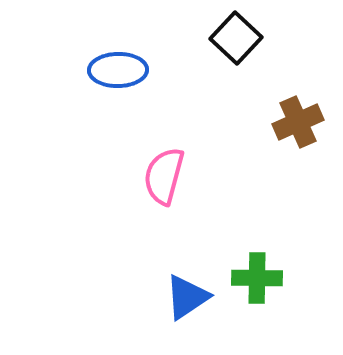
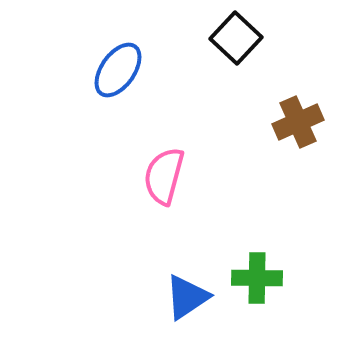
blue ellipse: rotated 54 degrees counterclockwise
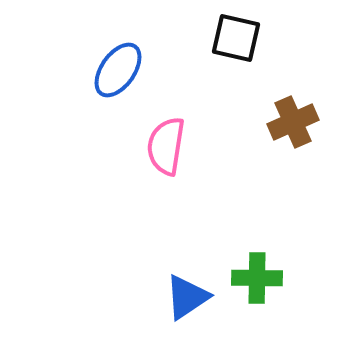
black square: rotated 30 degrees counterclockwise
brown cross: moved 5 px left
pink semicircle: moved 2 px right, 30 px up; rotated 6 degrees counterclockwise
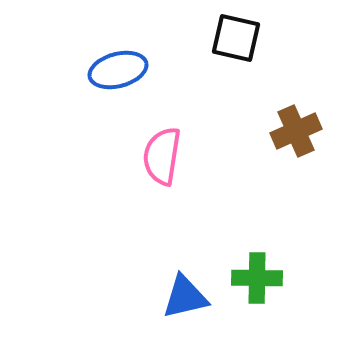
blue ellipse: rotated 40 degrees clockwise
brown cross: moved 3 px right, 9 px down
pink semicircle: moved 4 px left, 10 px down
blue triangle: moved 2 px left; rotated 21 degrees clockwise
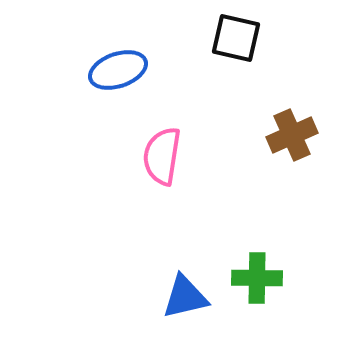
blue ellipse: rotated 4 degrees counterclockwise
brown cross: moved 4 px left, 4 px down
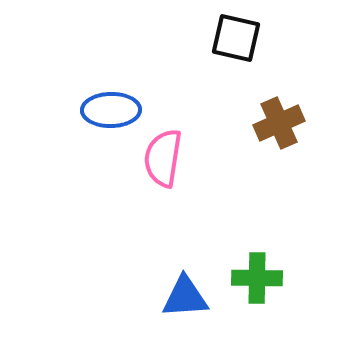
blue ellipse: moved 7 px left, 40 px down; rotated 18 degrees clockwise
brown cross: moved 13 px left, 12 px up
pink semicircle: moved 1 px right, 2 px down
blue triangle: rotated 9 degrees clockwise
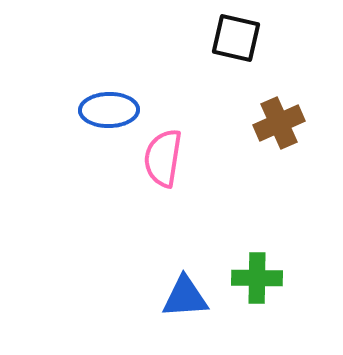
blue ellipse: moved 2 px left
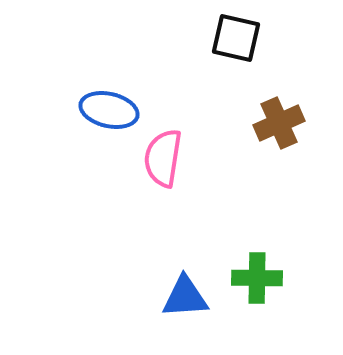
blue ellipse: rotated 14 degrees clockwise
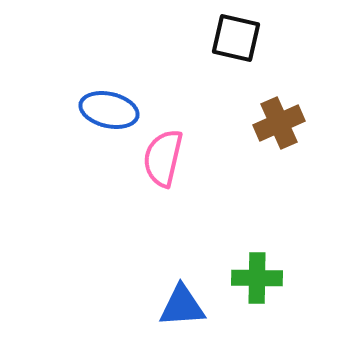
pink semicircle: rotated 4 degrees clockwise
blue triangle: moved 3 px left, 9 px down
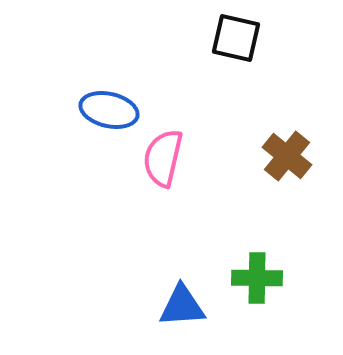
brown cross: moved 8 px right, 33 px down; rotated 27 degrees counterclockwise
